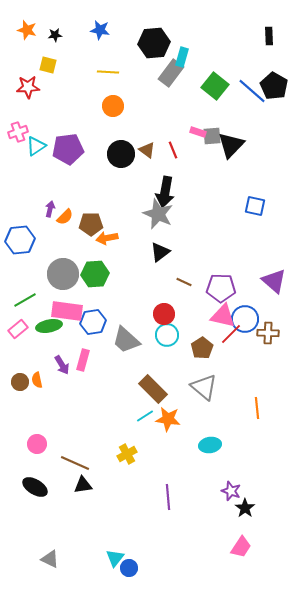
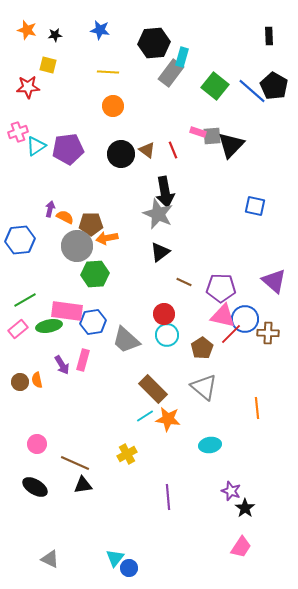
black arrow at (165, 192): rotated 20 degrees counterclockwise
orange semicircle at (65, 217): rotated 108 degrees counterclockwise
gray circle at (63, 274): moved 14 px right, 28 px up
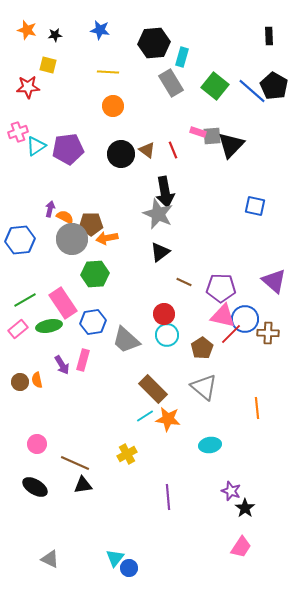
gray rectangle at (171, 73): moved 10 px down; rotated 68 degrees counterclockwise
gray circle at (77, 246): moved 5 px left, 7 px up
pink rectangle at (67, 311): moved 4 px left, 8 px up; rotated 48 degrees clockwise
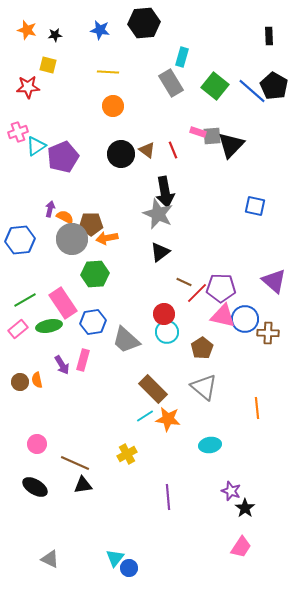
black hexagon at (154, 43): moved 10 px left, 20 px up
purple pentagon at (68, 149): moved 5 px left, 8 px down; rotated 16 degrees counterclockwise
red line at (231, 334): moved 34 px left, 41 px up
cyan circle at (167, 335): moved 3 px up
